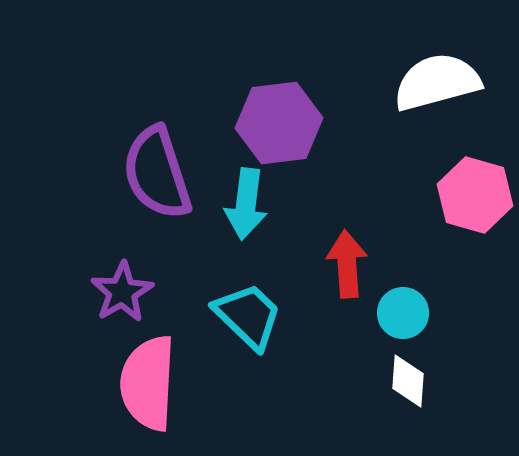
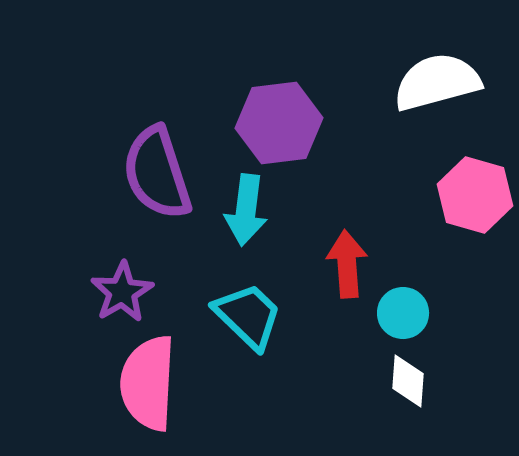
cyan arrow: moved 6 px down
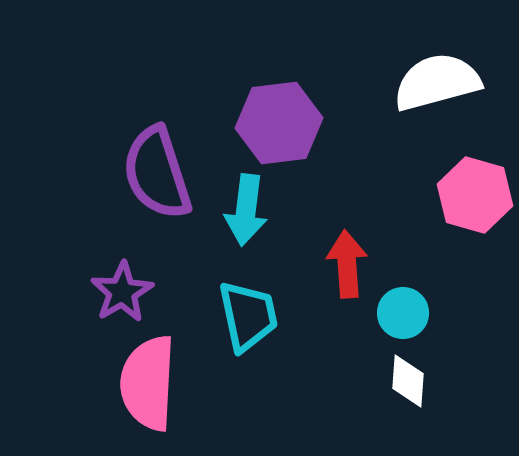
cyan trapezoid: rotated 34 degrees clockwise
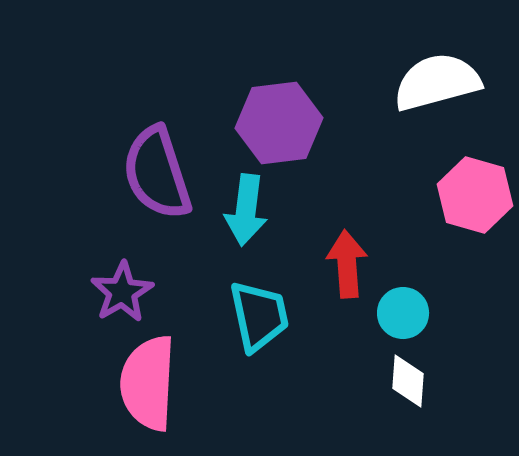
cyan trapezoid: moved 11 px right
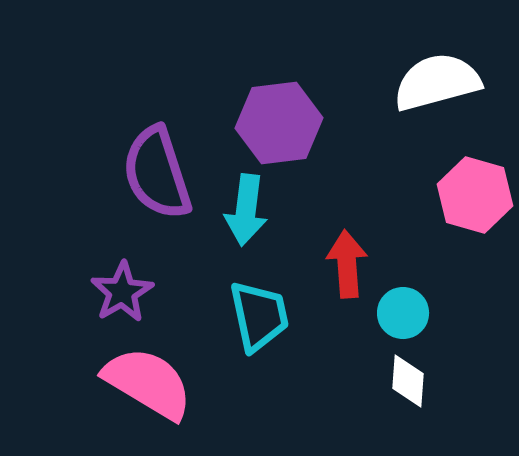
pink semicircle: rotated 118 degrees clockwise
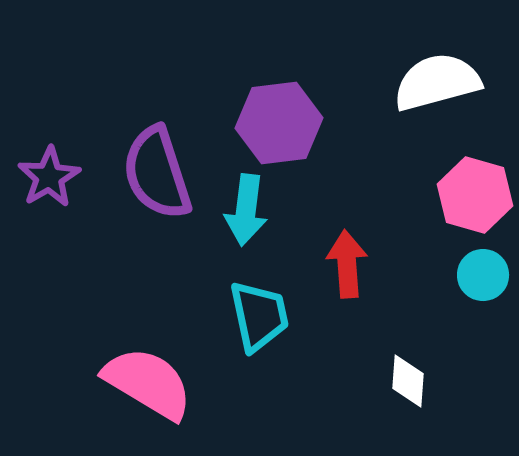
purple star: moved 73 px left, 115 px up
cyan circle: moved 80 px right, 38 px up
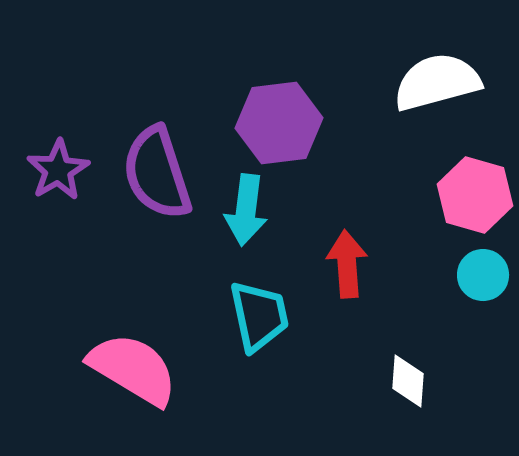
purple star: moved 9 px right, 7 px up
pink semicircle: moved 15 px left, 14 px up
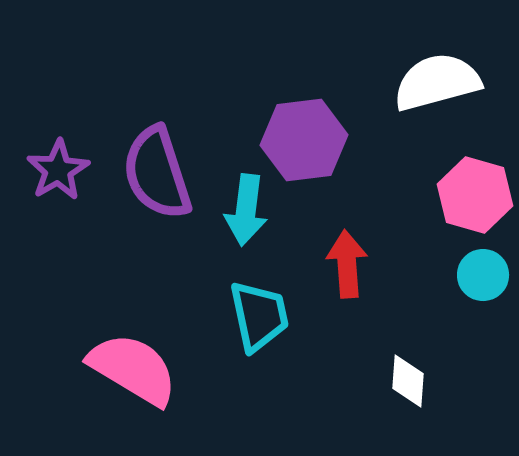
purple hexagon: moved 25 px right, 17 px down
